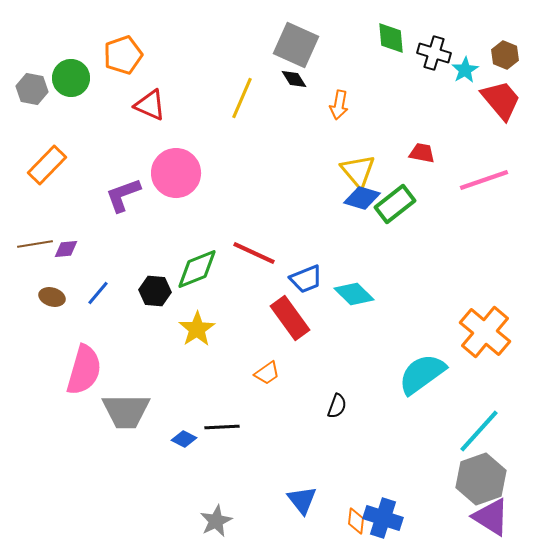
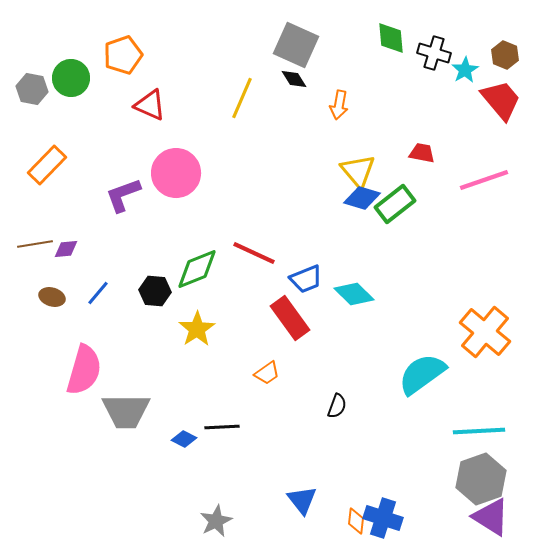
cyan line at (479, 431): rotated 45 degrees clockwise
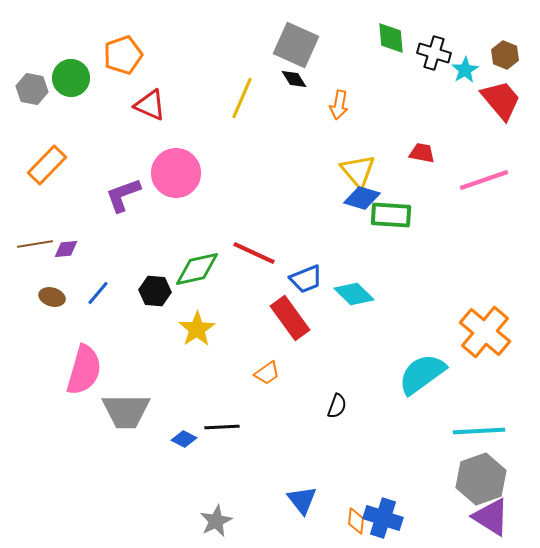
green rectangle at (395, 204): moved 4 px left, 11 px down; rotated 42 degrees clockwise
green diamond at (197, 269): rotated 9 degrees clockwise
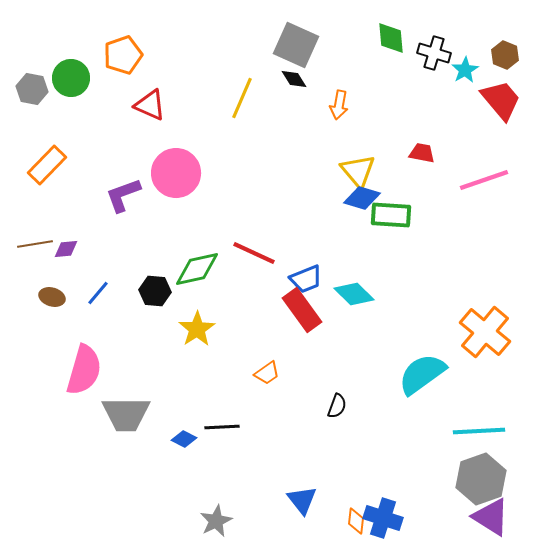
red rectangle at (290, 318): moved 12 px right, 8 px up
gray trapezoid at (126, 411): moved 3 px down
